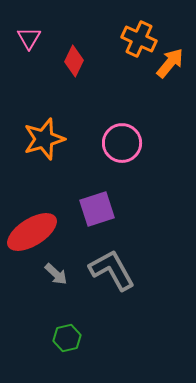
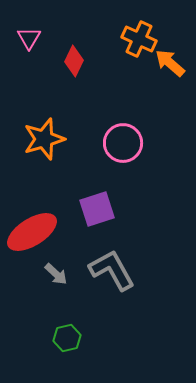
orange arrow: rotated 88 degrees counterclockwise
pink circle: moved 1 px right
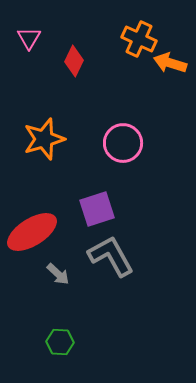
orange arrow: rotated 24 degrees counterclockwise
gray L-shape: moved 1 px left, 14 px up
gray arrow: moved 2 px right
green hexagon: moved 7 px left, 4 px down; rotated 16 degrees clockwise
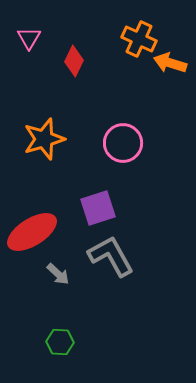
purple square: moved 1 px right, 1 px up
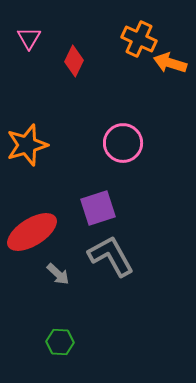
orange star: moved 17 px left, 6 px down
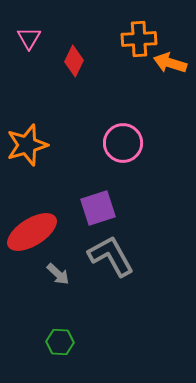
orange cross: rotated 28 degrees counterclockwise
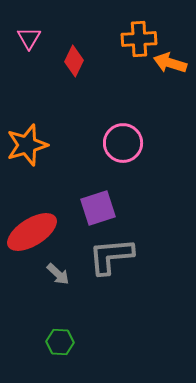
gray L-shape: rotated 66 degrees counterclockwise
